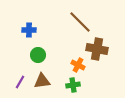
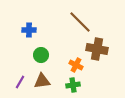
green circle: moved 3 px right
orange cross: moved 2 px left
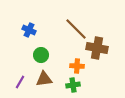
brown line: moved 4 px left, 7 px down
blue cross: rotated 24 degrees clockwise
brown cross: moved 1 px up
orange cross: moved 1 px right, 1 px down; rotated 24 degrees counterclockwise
brown triangle: moved 2 px right, 2 px up
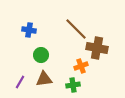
blue cross: rotated 16 degrees counterclockwise
orange cross: moved 4 px right; rotated 24 degrees counterclockwise
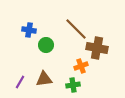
green circle: moved 5 px right, 10 px up
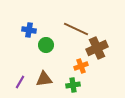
brown line: rotated 20 degrees counterclockwise
brown cross: rotated 35 degrees counterclockwise
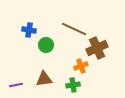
brown line: moved 2 px left
purple line: moved 4 px left, 3 px down; rotated 48 degrees clockwise
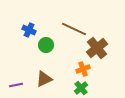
blue cross: rotated 16 degrees clockwise
brown cross: rotated 15 degrees counterclockwise
orange cross: moved 2 px right, 3 px down
brown triangle: rotated 18 degrees counterclockwise
green cross: moved 8 px right, 3 px down; rotated 32 degrees counterclockwise
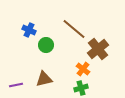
brown line: rotated 15 degrees clockwise
brown cross: moved 1 px right, 1 px down
orange cross: rotated 32 degrees counterclockwise
brown triangle: rotated 12 degrees clockwise
green cross: rotated 24 degrees clockwise
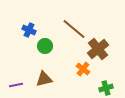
green circle: moved 1 px left, 1 px down
green cross: moved 25 px right
